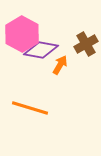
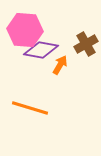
pink hexagon: moved 3 px right, 4 px up; rotated 24 degrees counterclockwise
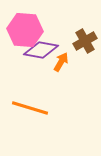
brown cross: moved 1 px left, 3 px up
orange arrow: moved 1 px right, 3 px up
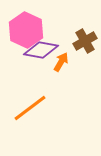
pink hexagon: moved 1 px right; rotated 20 degrees clockwise
orange line: rotated 54 degrees counterclockwise
